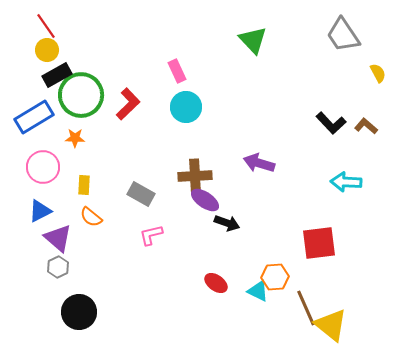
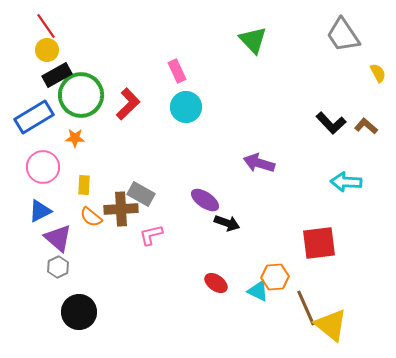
brown cross: moved 74 px left, 33 px down
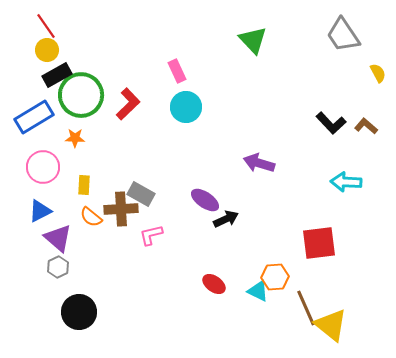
black arrow: moved 1 px left, 4 px up; rotated 45 degrees counterclockwise
red ellipse: moved 2 px left, 1 px down
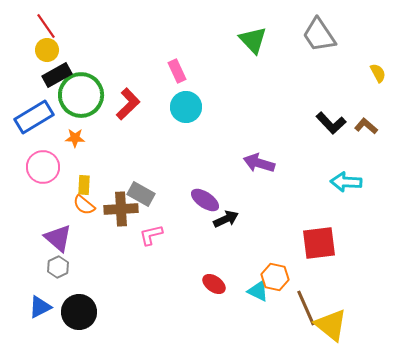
gray trapezoid: moved 24 px left
blue triangle: moved 96 px down
orange semicircle: moved 7 px left, 12 px up
orange hexagon: rotated 16 degrees clockwise
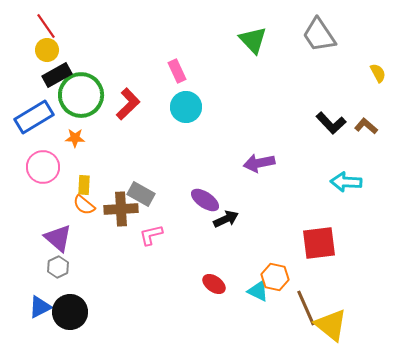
purple arrow: rotated 28 degrees counterclockwise
black circle: moved 9 px left
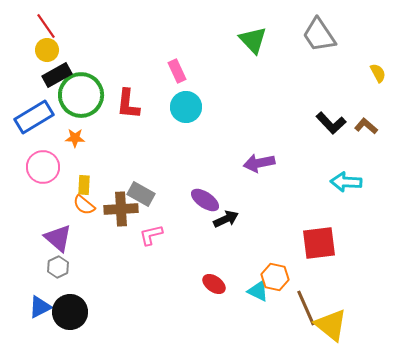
red L-shape: rotated 140 degrees clockwise
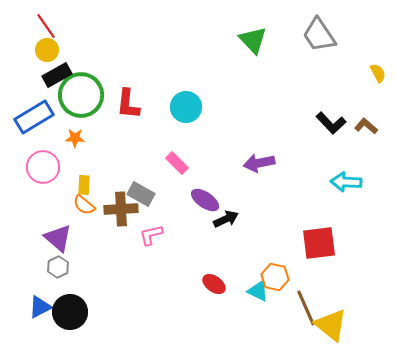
pink rectangle: moved 92 px down; rotated 20 degrees counterclockwise
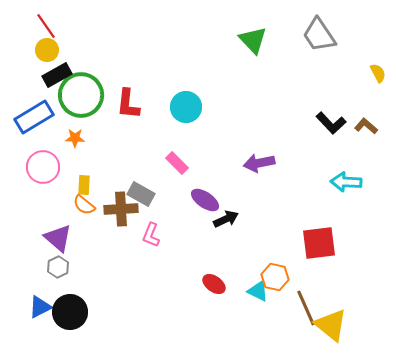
pink L-shape: rotated 55 degrees counterclockwise
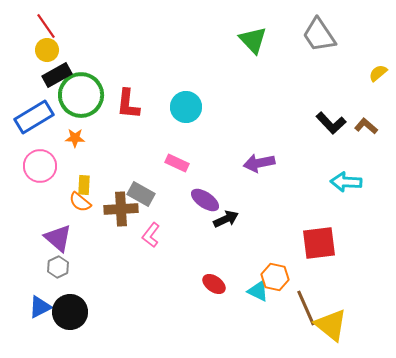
yellow semicircle: rotated 102 degrees counterclockwise
pink rectangle: rotated 20 degrees counterclockwise
pink circle: moved 3 px left, 1 px up
orange semicircle: moved 4 px left, 3 px up
pink L-shape: rotated 15 degrees clockwise
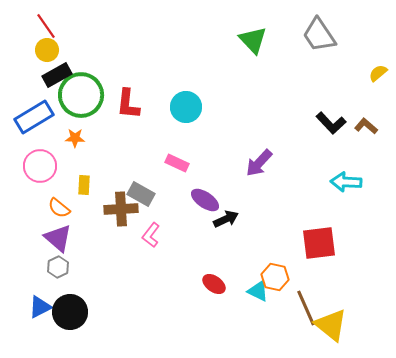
purple arrow: rotated 36 degrees counterclockwise
orange semicircle: moved 21 px left, 6 px down
